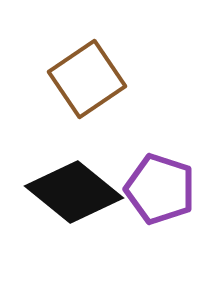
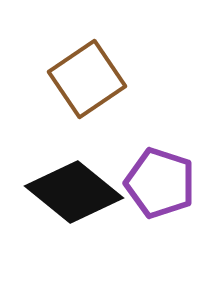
purple pentagon: moved 6 px up
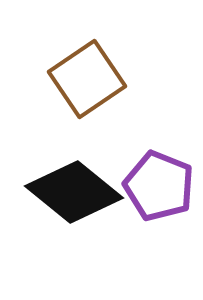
purple pentagon: moved 1 px left, 3 px down; rotated 4 degrees clockwise
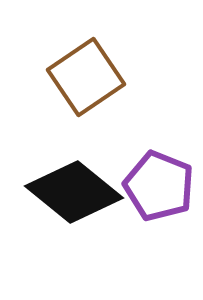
brown square: moved 1 px left, 2 px up
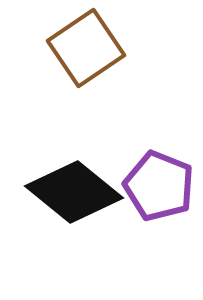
brown square: moved 29 px up
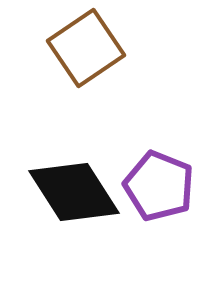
black diamond: rotated 18 degrees clockwise
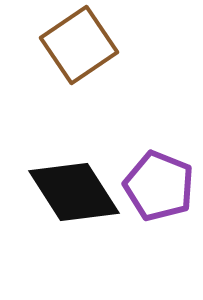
brown square: moved 7 px left, 3 px up
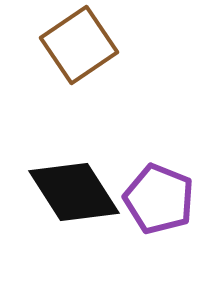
purple pentagon: moved 13 px down
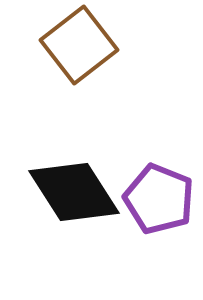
brown square: rotated 4 degrees counterclockwise
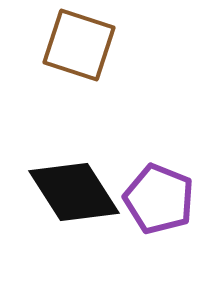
brown square: rotated 34 degrees counterclockwise
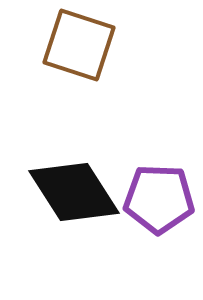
purple pentagon: rotated 20 degrees counterclockwise
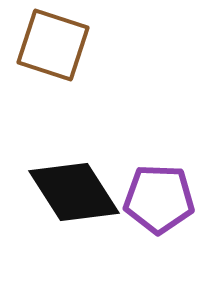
brown square: moved 26 px left
